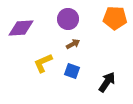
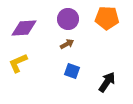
orange pentagon: moved 8 px left
purple diamond: moved 3 px right
brown arrow: moved 6 px left
yellow L-shape: moved 25 px left
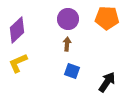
purple diamond: moved 7 px left, 2 px down; rotated 40 degrees counterclockwise
brown arrow: rotated 56 degrees counterclockwise
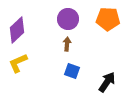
orange pentagon: moved 1 px right, 1 px down
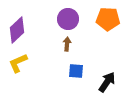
blue square: moved 4 px right; rotated 14 degrees counterclockwise
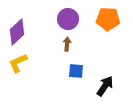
purple diamond: moved 2 px down
black arrow: moved 2 px left, 4 px down
